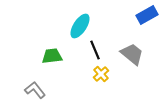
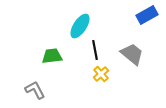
black line: rotated 12 degrees clockwise
gray L-shape: rotated 10 degrees clockwise
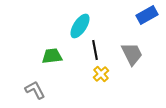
gray trapezoid: rotated 25 degrees clockwise
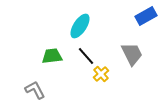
blue rectangle: moved 1 px left, 1 px down
black line: moved 9 px left, 6 px down; rotated 30 degrees counterclockwise
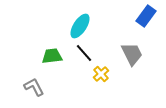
blue rectangle: rotated 25 degrees counterclockwise
black line: moved 2 px left, 3 px up
gray L-shape: moved 1 px left, 3 px up
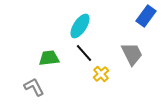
green trapezoid: moved 3 px left, 2 px down
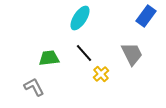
cyan ellipse: moved 8 px up
